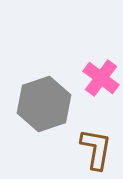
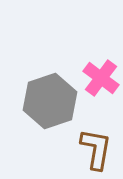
gray hexagon: moved 6 px right, 3 px up
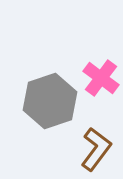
brown L-shape: rotated 27 degrees clockwise
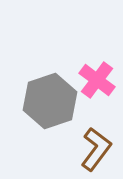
pink cross: moved 4 px left, 2 px down
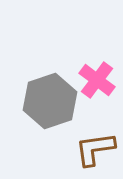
brown L-shape: moved 1 px left; rotated 135 degrees counterclockwise
